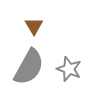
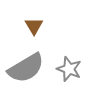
gray semicircle: moved 3 px left, 1 px down; rotated 30 degrees clockwise
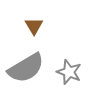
gray star: moved 3 px down
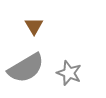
gray star: moved 1 px down
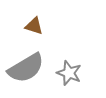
brown triangle: rotated 42 degrees counterclockwise
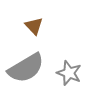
brown triangle: rotated 30 degrees clockwise
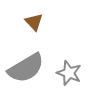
brown triangle: moved 4 px up
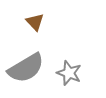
brown triangle: moved 1 px right
